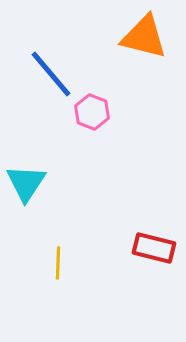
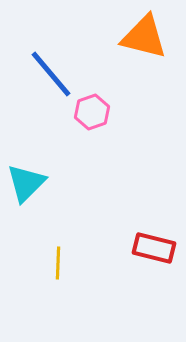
pink hexagon: rotated 20 degrees clockwise
cyan triangle: rotated 12 degrees clockwise
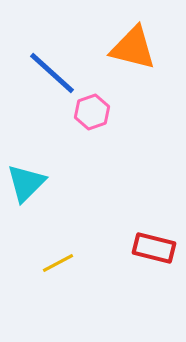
orange triangle: moved 11 px left, 11 px down
blue line: moved 1 px right, 1 px up; rotated 8 degrees counterclockwise
yellow line: rotated 60 degrees clockwise
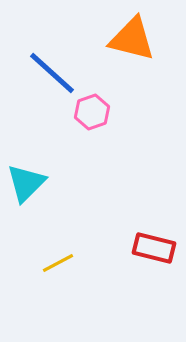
orange triangle: moved 1 px left, 9 px up
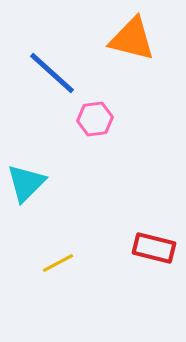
pink hexagon: moved 3 px right, 7 px down; rotated 12 degrees clockwise
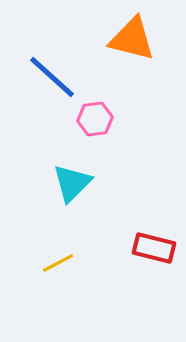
blue line: moved 4 px down
cyan triangle: moved 46 px right
